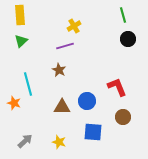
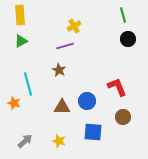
green triangle: rotated 16 degrees clockwise
yellow star: moved 1 px up
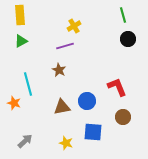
brown triangle: rotated 12 degrees counterclockwise
yellow star: moved 7 px right, 2 px down
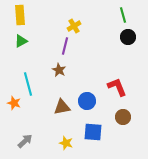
black circle: moved 2 px up
purple line: rotated 60 degrees counterclockwise
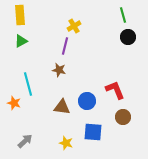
brown star: rotated 16 degrees counterclockwise
red L-shape: moved 2 px left, 3 px down
brown triangle: rotated 18 degrees clockwise
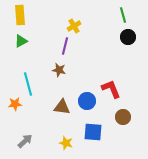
red L-shape: moved 4 px left, 1 px up
orange star: moved 1 px right, 1 px down; rotated 24 degrees counterclockwise
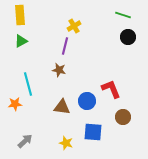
green line: rotated 56 degrees counterclockwise
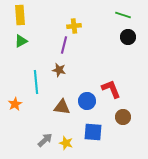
yellow cross: rotated 24 degrees clockwise
purple line: moved 1 px left, 1 px up
cyan line: moved 8 px right, 2 px up; rotated 10 degrees clockwise
orange star: rotated 24 degrees counterclockwise
gray arrow: moved 20 px right, 1 px up
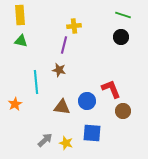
black circle: moved 7 px left
green triangle: rotated 40 degrees clockwise
brown circle: moved 6 px up
blue square: moved 1 px left, 1 px down
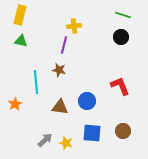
yellow rectangle: rotated 18 degrees clockwise
red L-shape: moved 9 px right, 3 px up
brown triangle: moved 2 px left
brown circle: moved 20 px down
